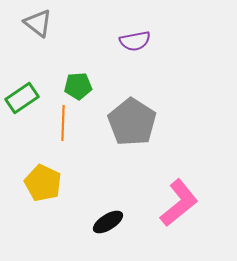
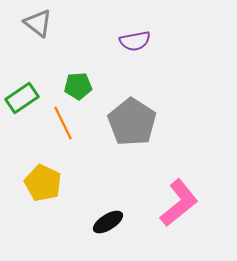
orange line: rotated 28 degrees counterclockwise
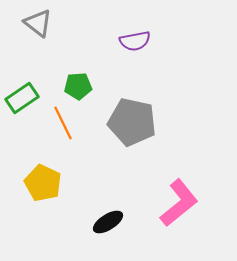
gray pentagon: rotated 21 degrees counterclockwise
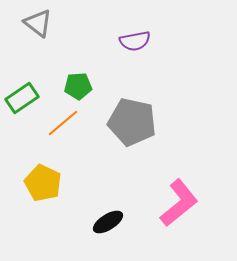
orange line: rotated 76 degrees clockwise
